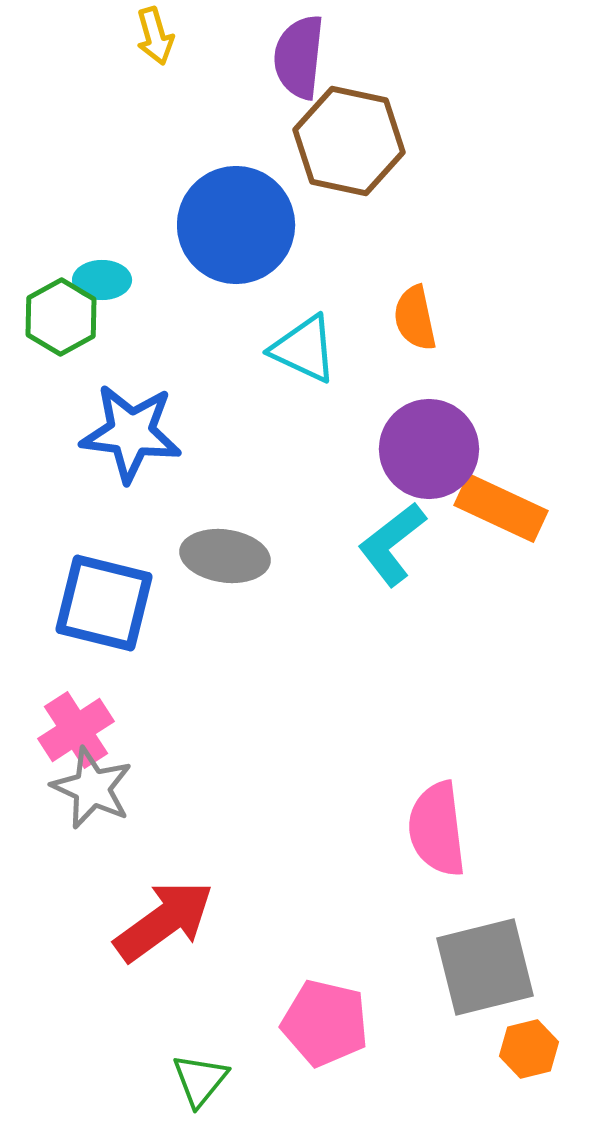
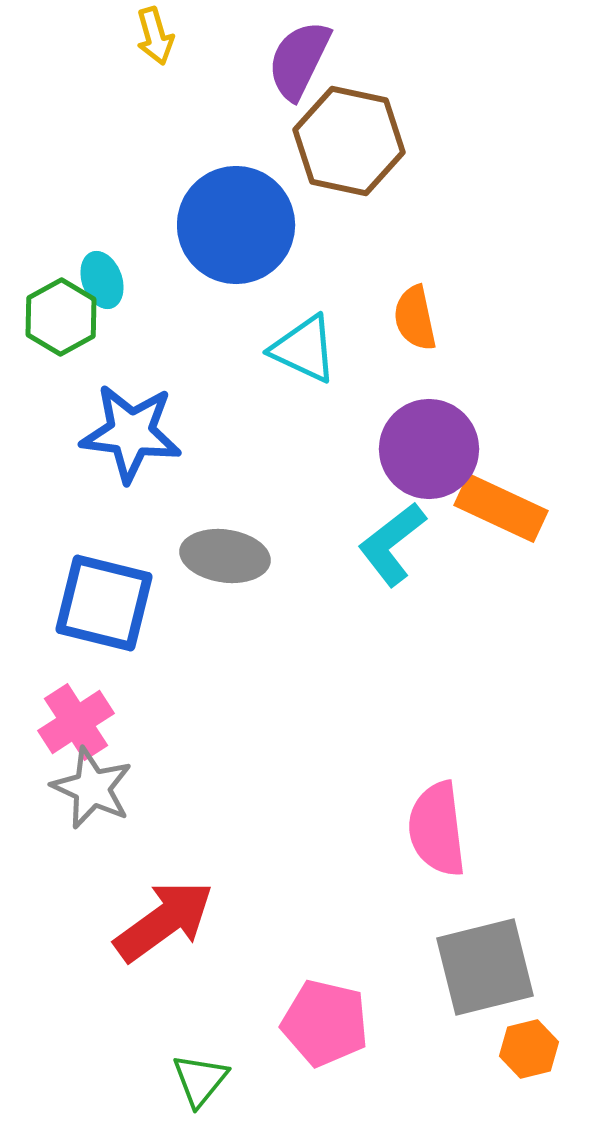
purple semicircle: moved 3 px down; rotated 20 degrees clockwise
cyan ellipse: rotated 70 degrees clockwise
pink cross: moved 8 px up
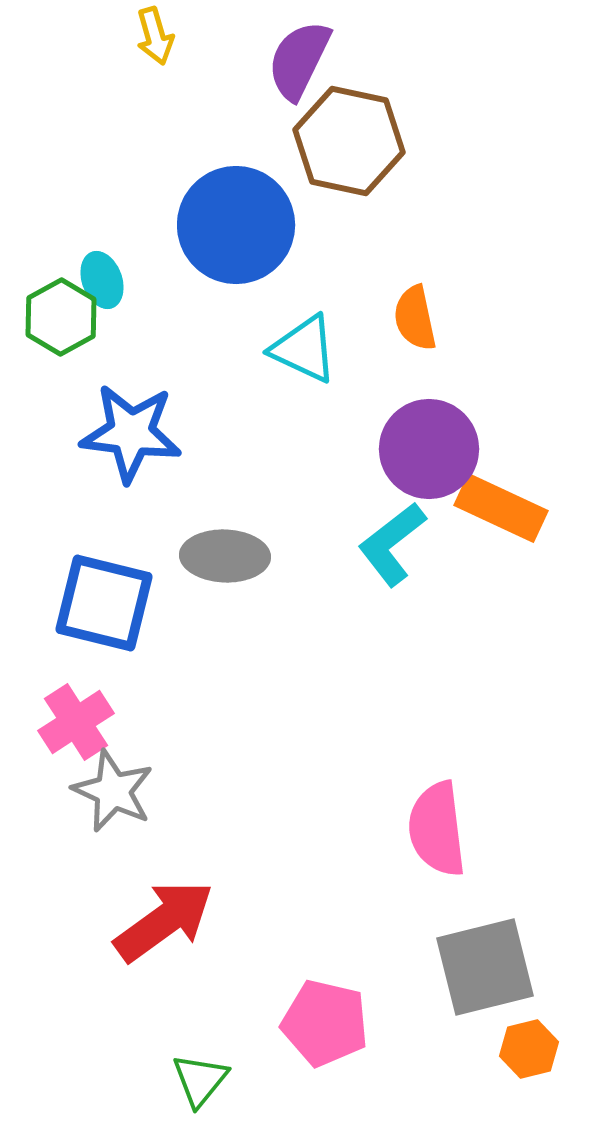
gray ellipse: rotated 6 degrees counterclockwise
gray star: moved 21 px right, 3 px down
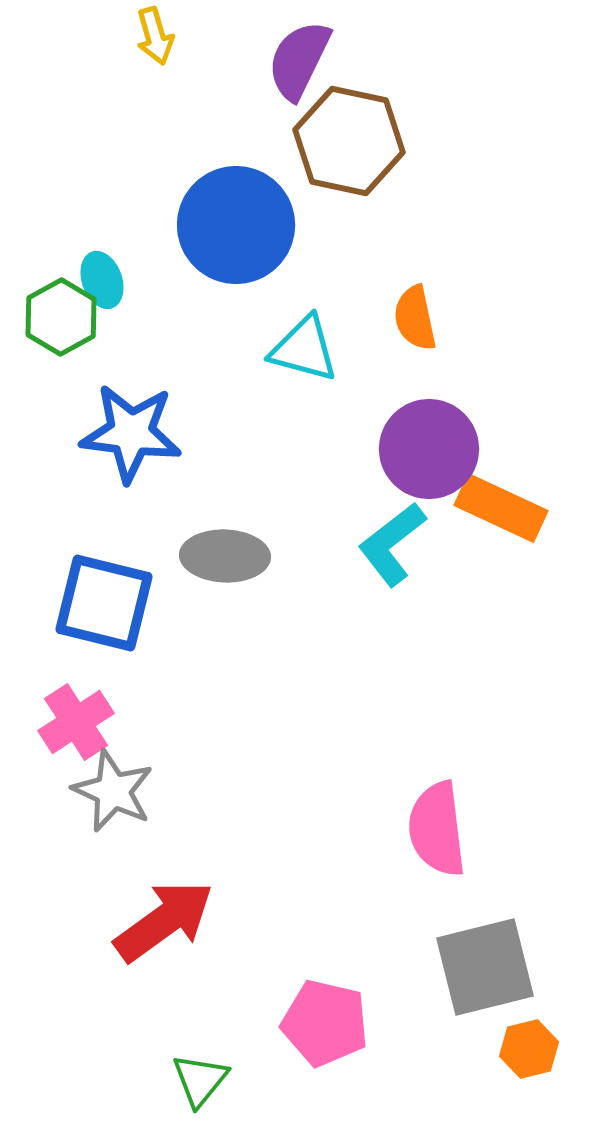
cyan triangle: rotated 10 degrees counterclockwise
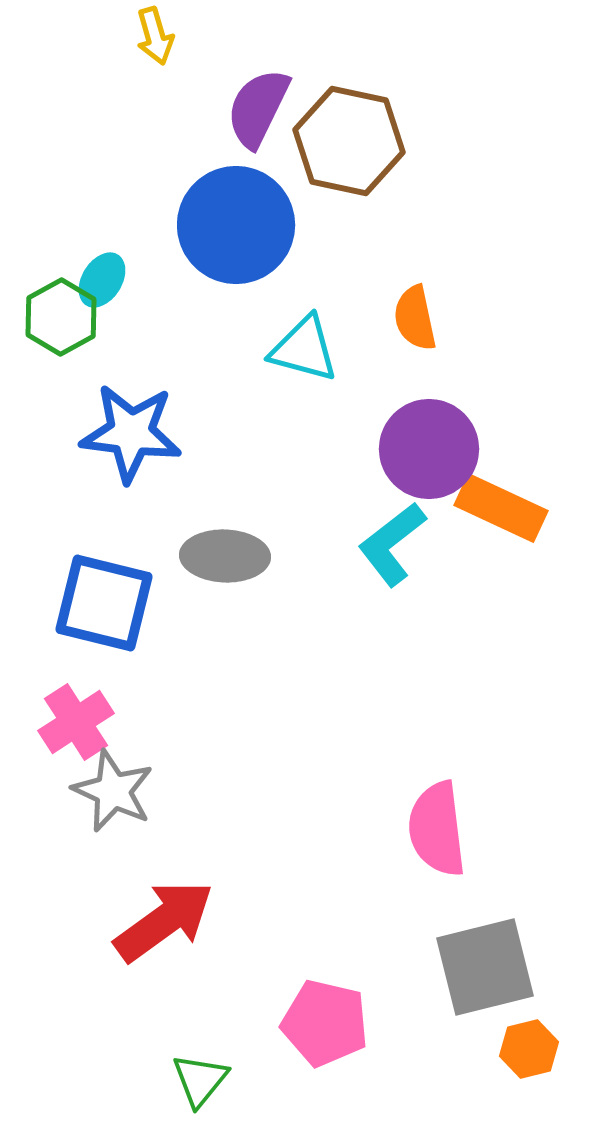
purple semicircle: moved 41 px left, 48 px down
cyan ellipse: rotated 52 degrees clockwise
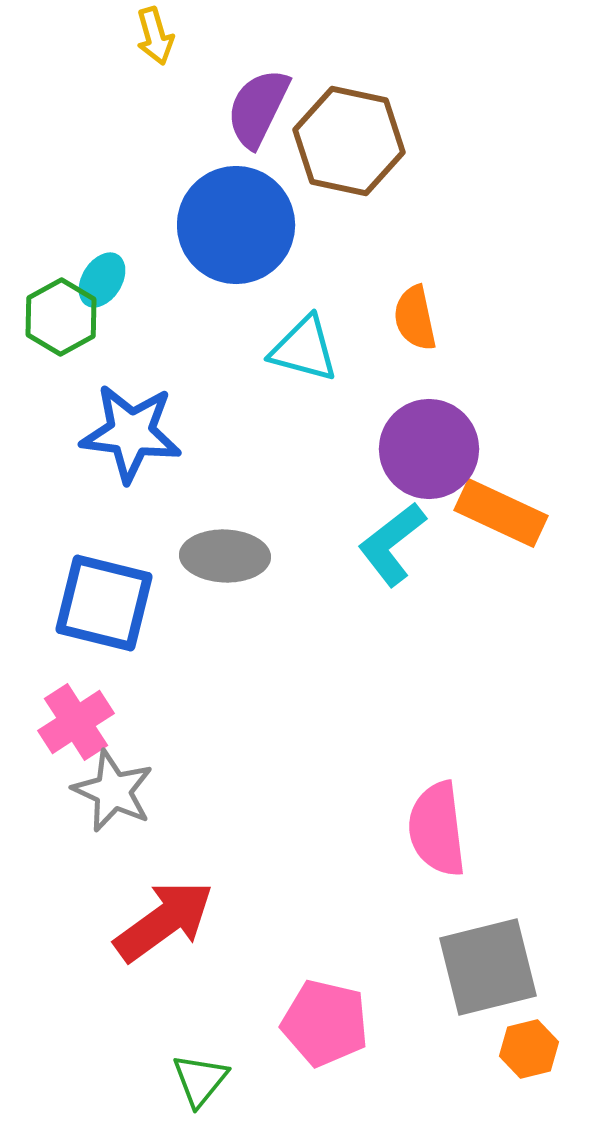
orange rectangle: moved 5 px down
gray square: moved 3 px right
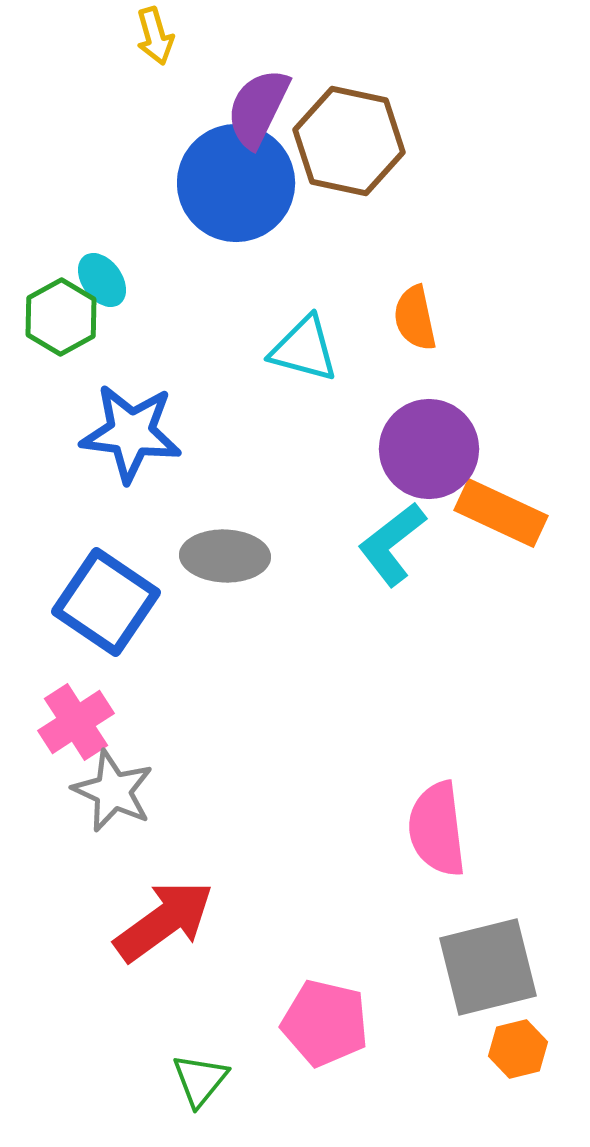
blue circle: moved 42 px up
cyan ellipse: rotated 68 degrees counterclockwise
blue square: moved 2 px right, 1 px up; rotated 20 degrees clockwise
orange hexagon: moved 11 px left
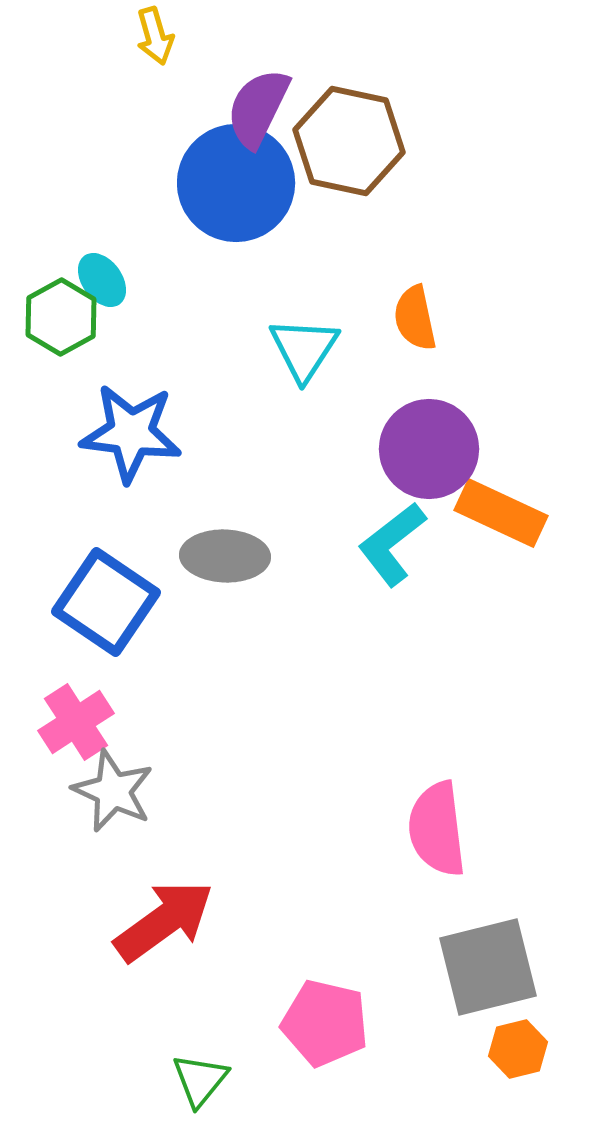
cyan triangle: rotated 48 degrees clockwise
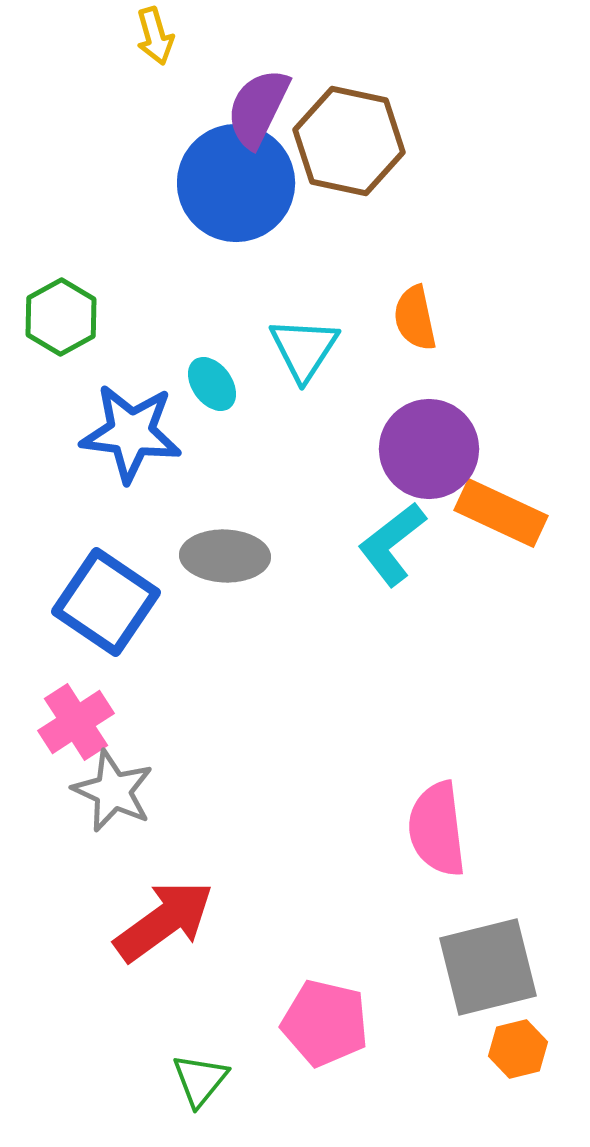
cyan ellipse: moved 110 px right, 104 px down
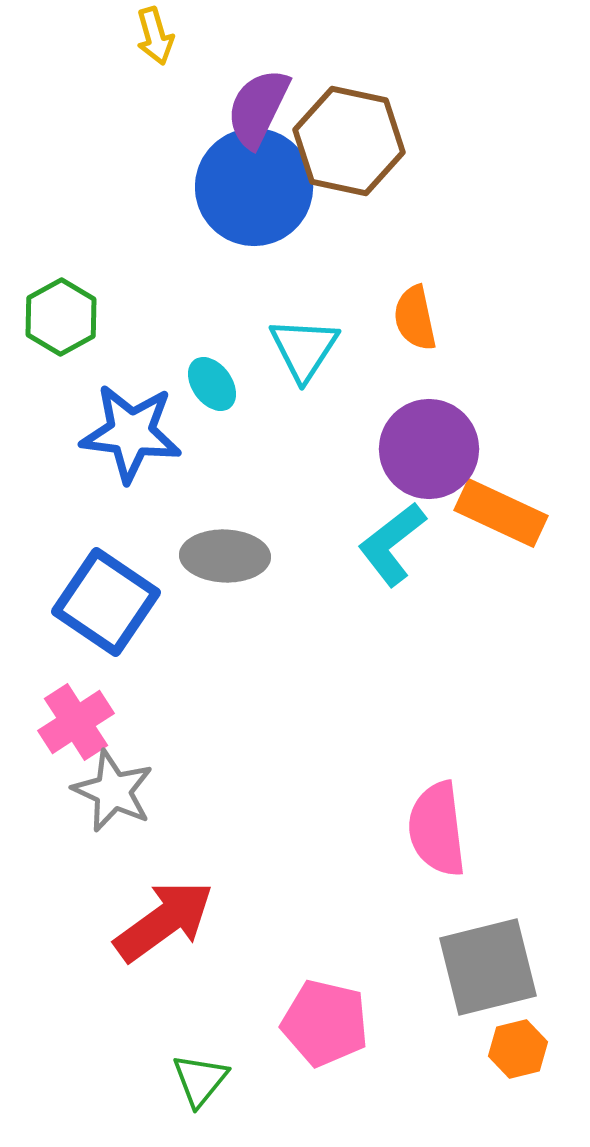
blue circle: moved 18 px right, 4 px down
